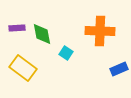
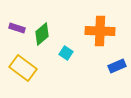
purple rectangle: rotated 21 degrees clockwise
green diamond: rotated 60 degrees clockwise
blue rectangle: moved 2 px left, 3 px up
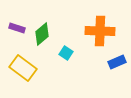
blue rectangle: moved 4 px up
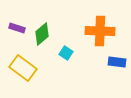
blue rectangle: rotated 30 degrees clockwise
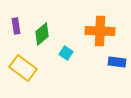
purple rectangle: moved 1 px left, 2 px up; rotated 63 degrees clockwise
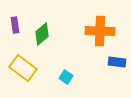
purple rectangle: moved 1 px left, 1 px up
cyan square: moved 24 px down
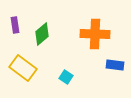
orange cross: moved 5 px left, 3 px down
blue rectangle: moved 2 px left, 3 px down
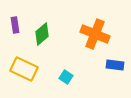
orange cross: rotated 20 degrees clockwise
yellow rectangle: moved 1 px right, 1 px down; rotated 12 degrees counterclockwise
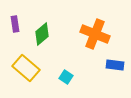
purple rectangle: moved 1 px up
yellow rectangle: moved 2 px right, 1 px up; rotated 16 degrees clockwise
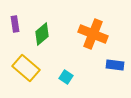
orange cross: moved 2 px left
